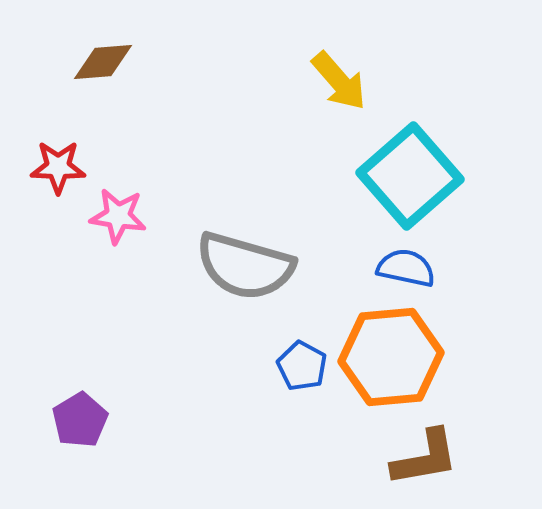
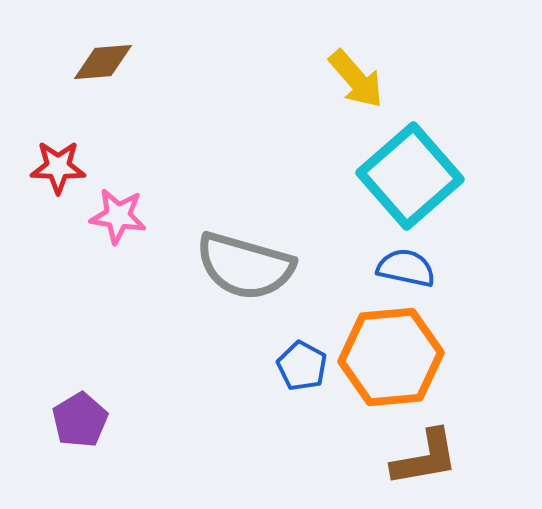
yellow arrow: moved 17 px right, 2 px up
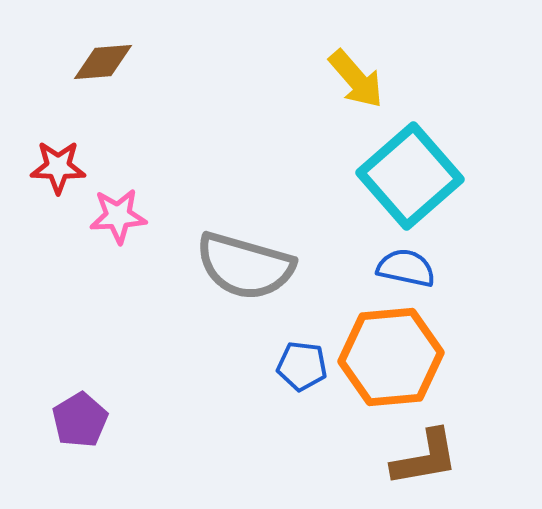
pink star: rotated 12 degrees counterclockwise
blue pentagon: rotated 21 degrees counterclockwise
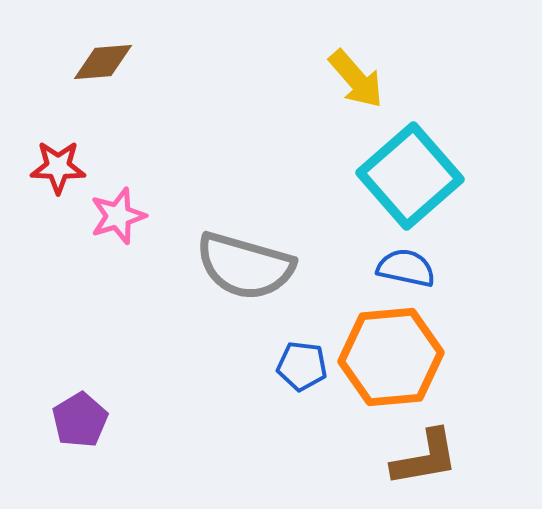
pink star: rotated 14 degrees counterclockwise
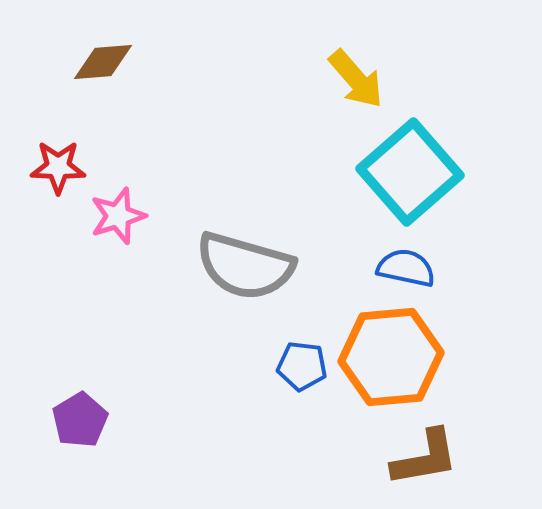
cyan square: moved 4 px up
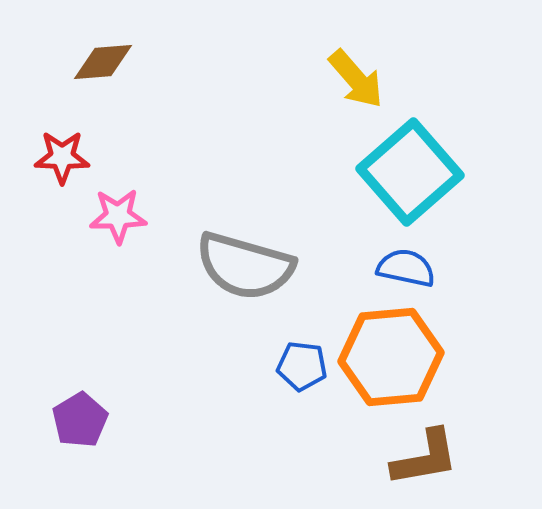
red star: moved 4 px right, 10 px up
pink star: rotated 16 degrees clockwise
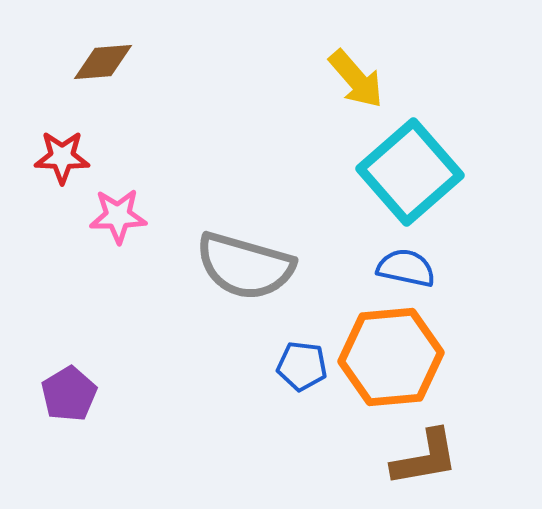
purple pentagon: moved 11 px left, 26 px up
